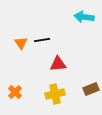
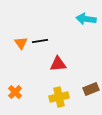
cyan arrow: moved 2 px right, 2 px down
black line: moved 2 px left, 1 px down
yellow cross: moved 4 px right, 3 px down
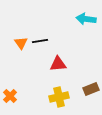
orange cross: moved 5 px left, 4 px down
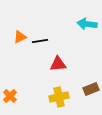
cyan arrow: moved 1 px right, 5 px down
orange triangle: moved 1 px left, 6 px up; rotated 40 degrees clockwise
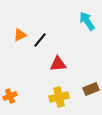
cyan arrow: moved 3 px up; rotated 48 degrees clockwise
orange triangle: moved 2 px up
black line: moved 1 px up; rotated 42 degrees counterclockwise
orange cross: rotated 24 degrees clockwise
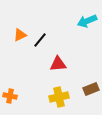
cyan arrow: rotated 78 degrees counterclockwise
orange cross: rotated 32 degrees clockwise
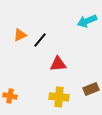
yellow cross: rotated 18 degrees clockwise
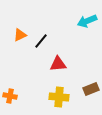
black line: moved 1 px right, 1 px down
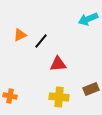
cyan arrow: moved 1 px right, 2 px up
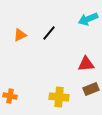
black line: moved 8 px right, 8 px up
red triangle: moved 28 px right
